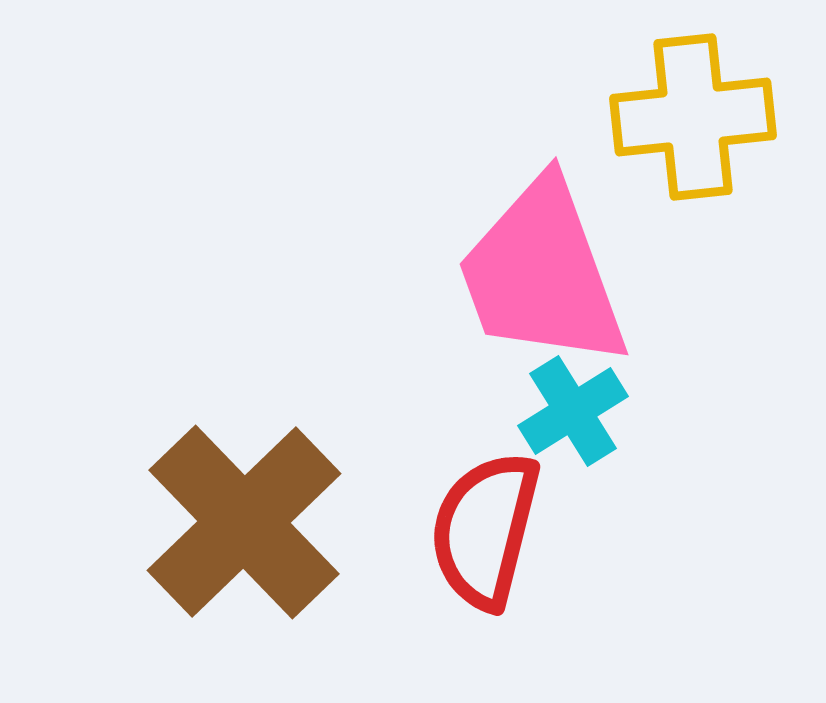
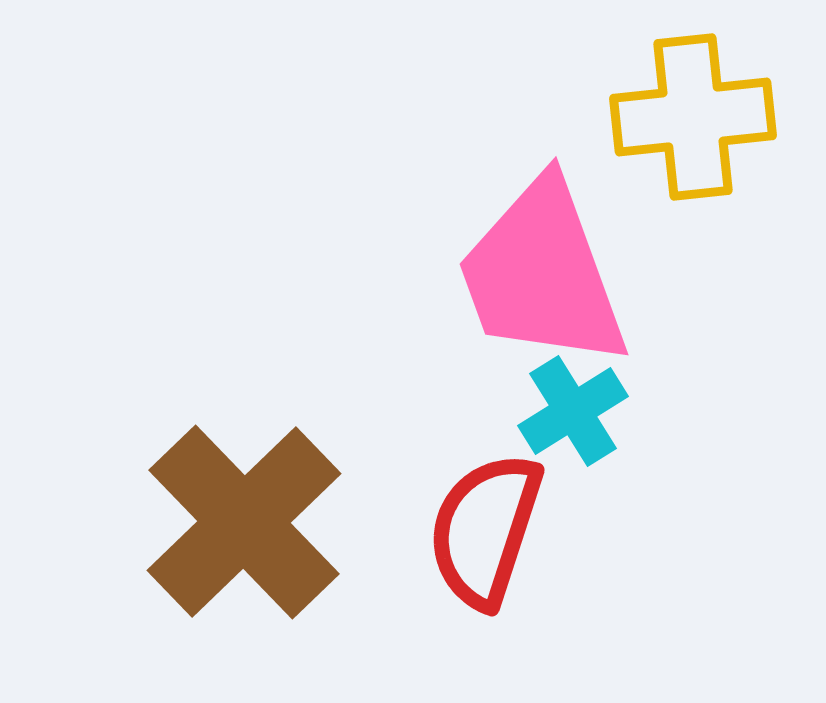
red semicircle: rotated 4 degrees clockwise
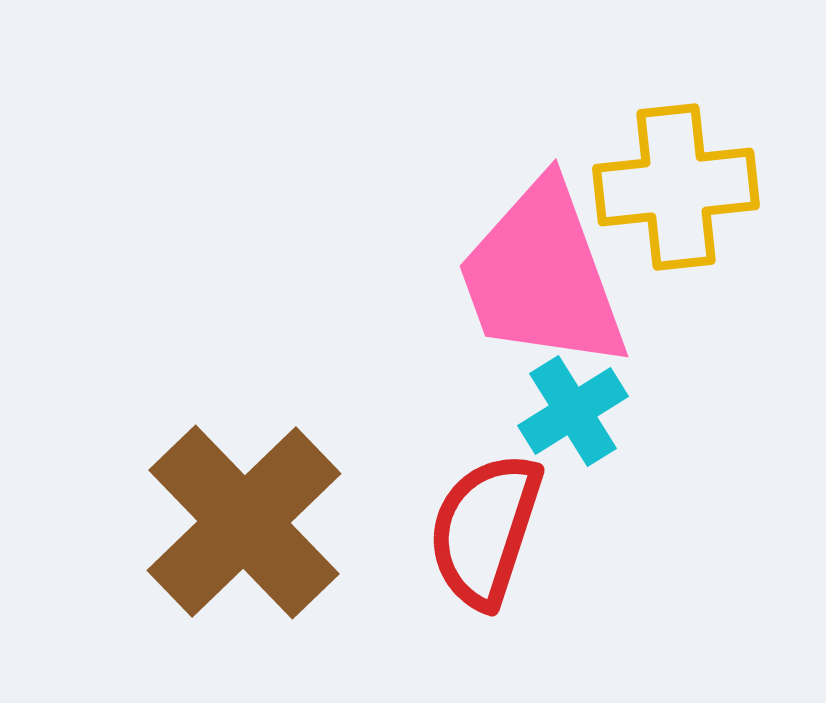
yellow cross: moved 17 px left, 70 px down
pink trapezoid: moved 2 px down
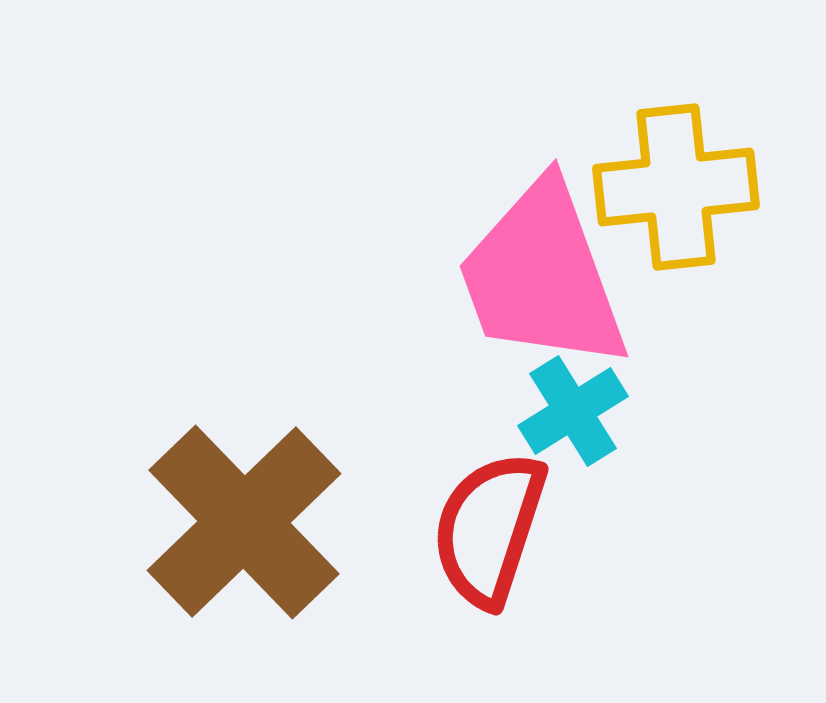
red semicircle: moved 4 px right, 1 px up
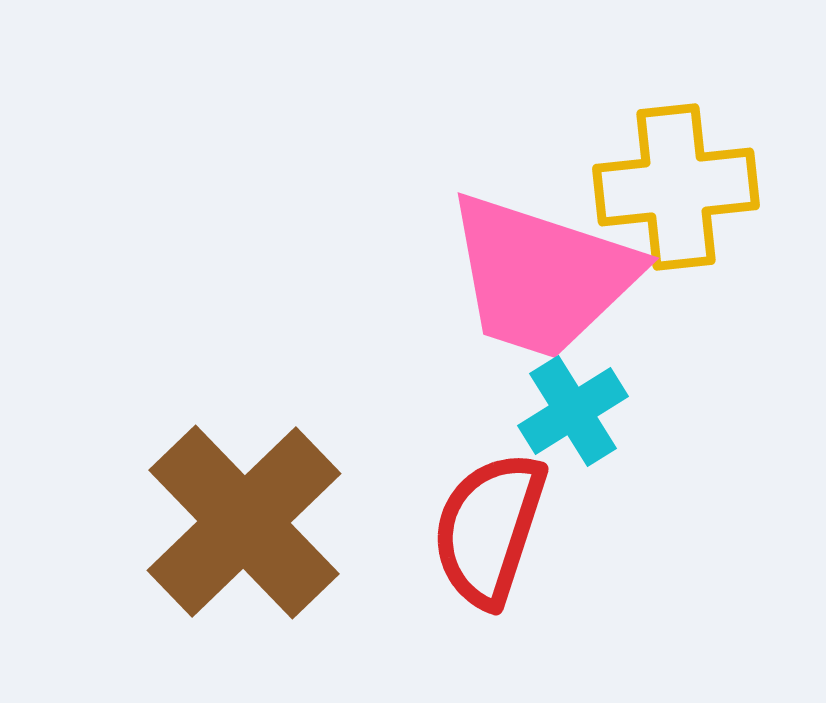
pink trapezoid: rotated 52 degrees counterclockwise
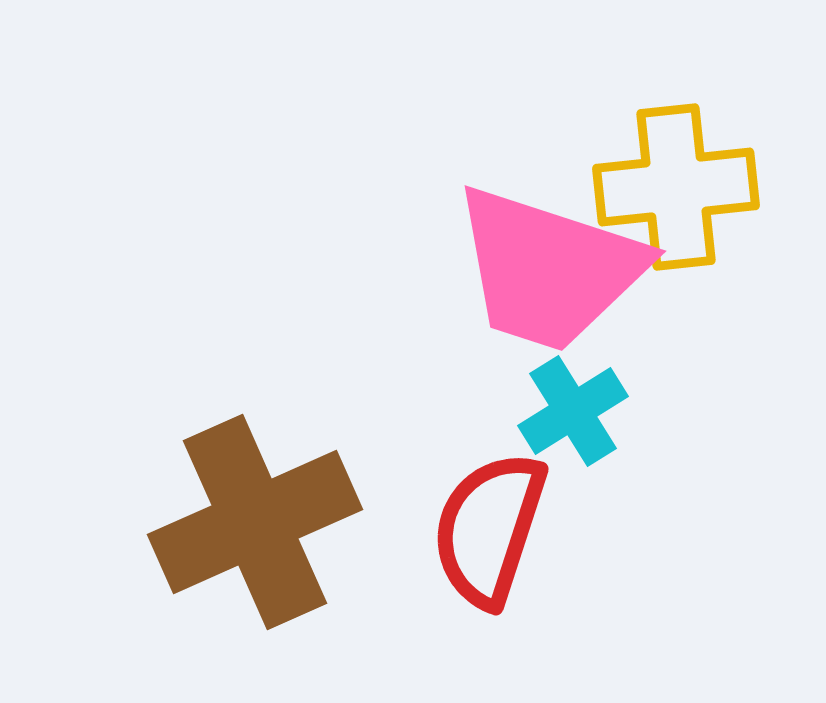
pink trapezoid: moved 7 px right, 7 px up
brown cross: moved 11 px right; rotated 20 degrees clockwise
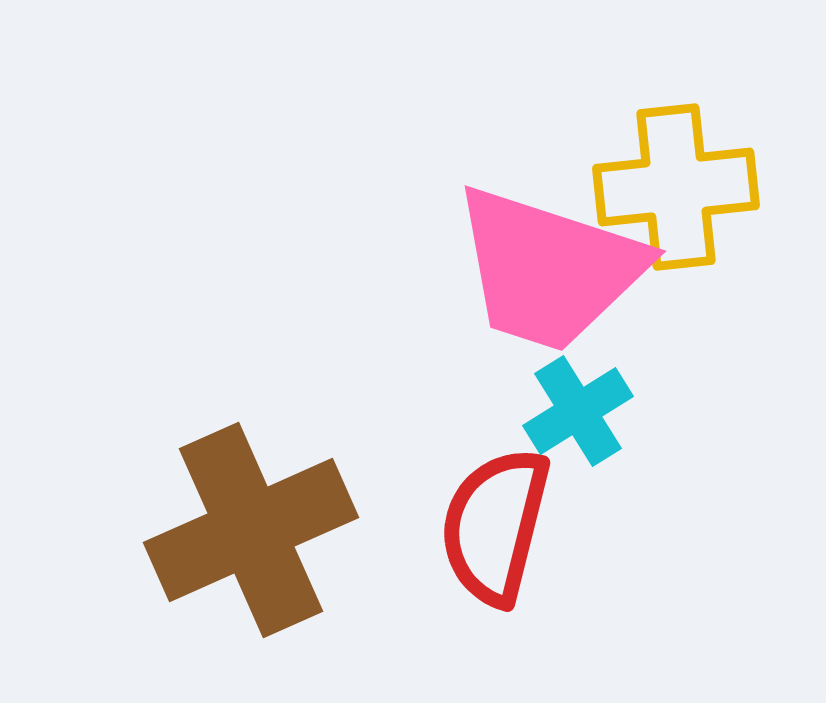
cyan cross: moved 5 px right
brown cross: moved 4 px left, 8 px down
red semicircle: moved 6 px right, 3 px up; rotated 4 degrees counterclockwise
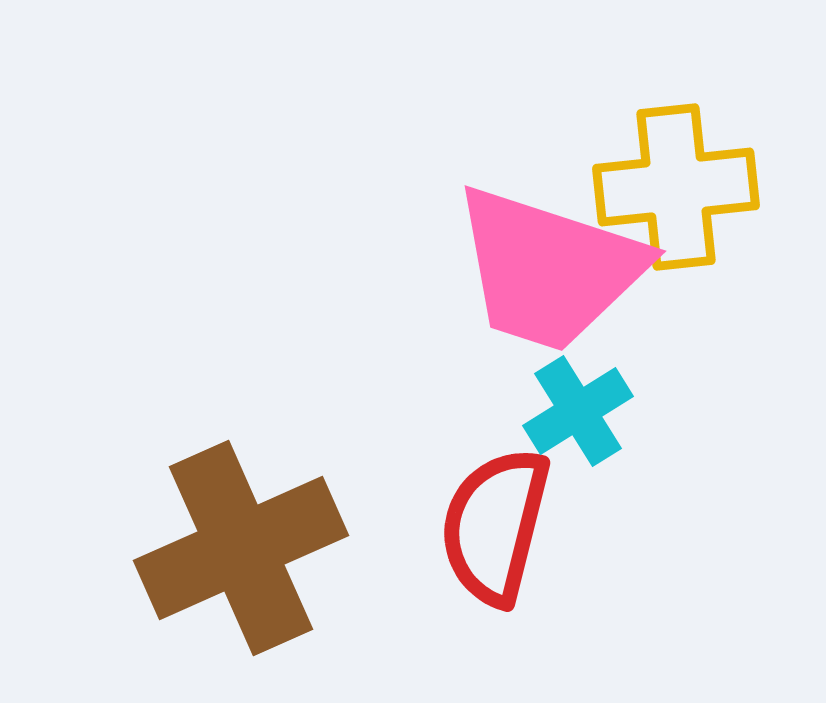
brown cross: moved 10 px left, 18 px down
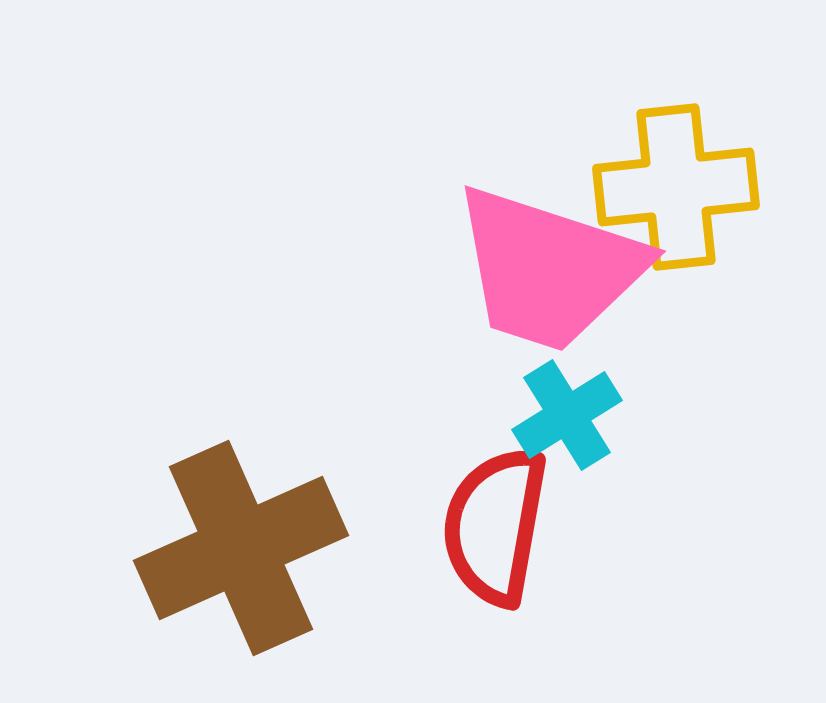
cyan cross: moved 11 px left, 4 px down
red semicircle: rotated 4 degrees counterclockwise
